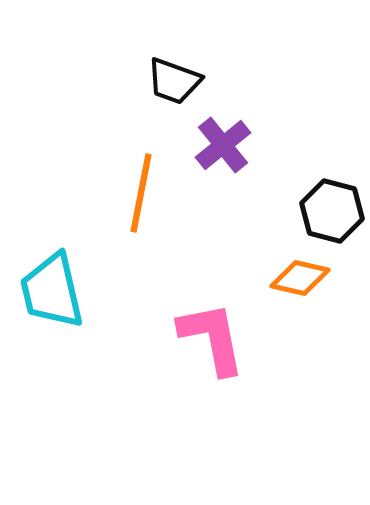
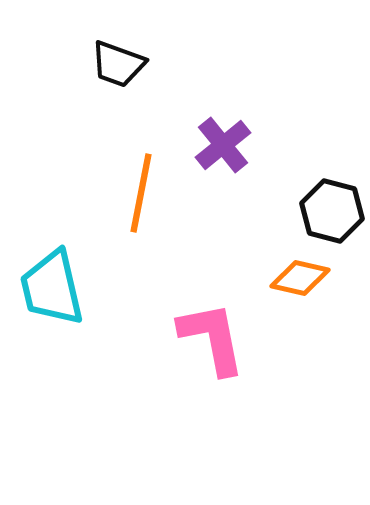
black trapezoid: moved 56 px left, 17 px up
cyan trapezoid: moved 3 px up
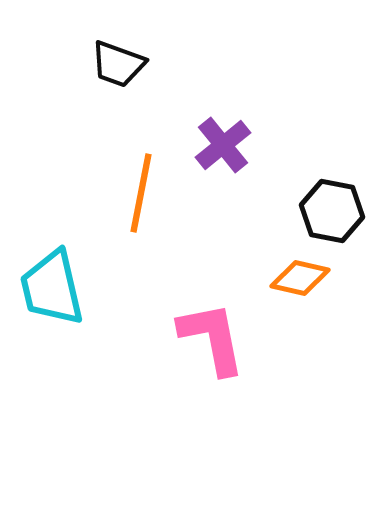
black hexagon: rotated 4 degrees counterclockwise
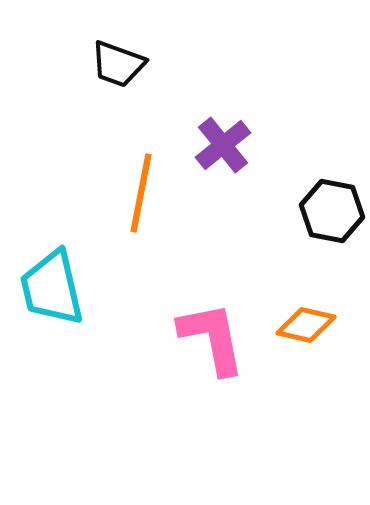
orange diamond: moved 6 px right, 47 px down
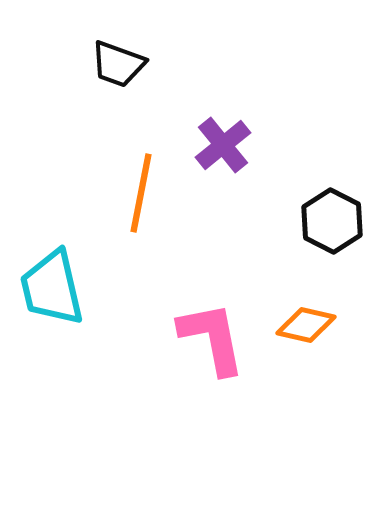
black hexagon: moved 10 px down; rotated 16 degrees clockwise
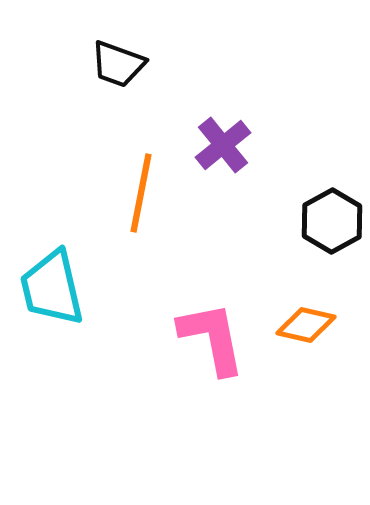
black hexagon: rotated 4 degrees clockwise
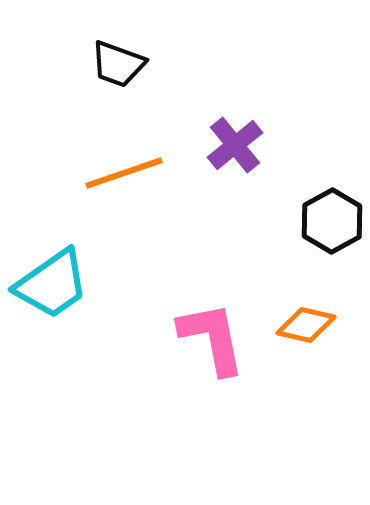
purple cross: moved 12 px right
orange line: moved 17 px left, 20 px up; rotated 60 degrees clockwise
cyan trapezoid: moved 4 px up; rotated 112 degrees counterclockwise
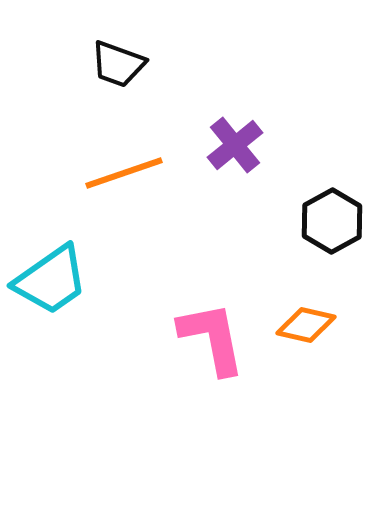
cyan trapezoid: moved 1 px left, 4 px up
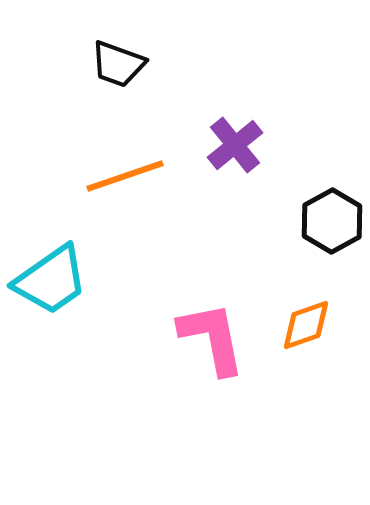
orange line: moved 1 px right, 3 px down
orange diamond: rotated 32 degrees counterclockwise
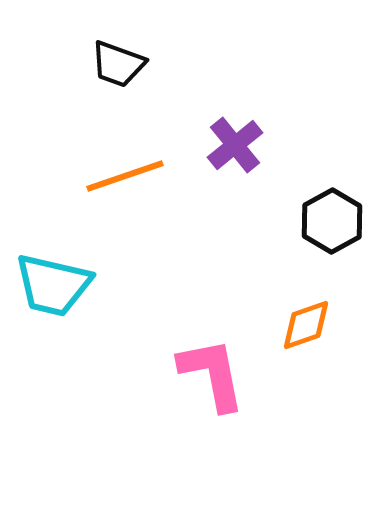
cyan trapezoid: moved 2 px right, 5 px down; rotated 48 degrees clockwise
pink L-shape: moved 36 px down
